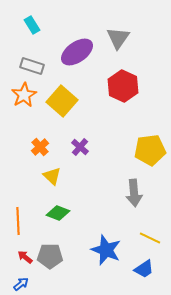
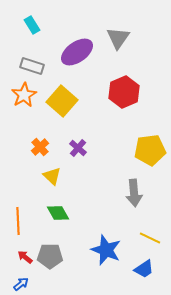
red hexagon: moved 1 px right, 6 px down; rotated 12 degrees clockwise
purple cross: moved 2 px left, 1 px down
green diamond: rotated 40 degrees clockwise
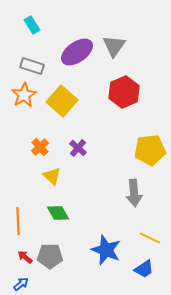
gray triangle: moved 4 px left, 8 px down
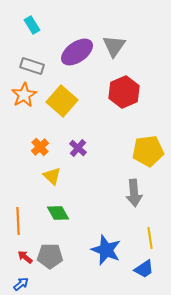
yellow pentagon: moved 2 px left, 1 px down
yellow line: rotated 55 degrees clockwise
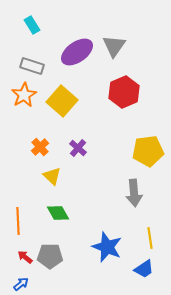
blue star: moved 1 px right, 3 px up
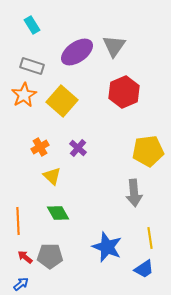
orange cross: rotated 12 degrees clockwise
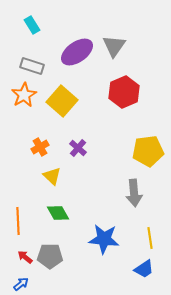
blue star: moved 3 px left, 8 px up; rotated 16 degrees counterclockwise
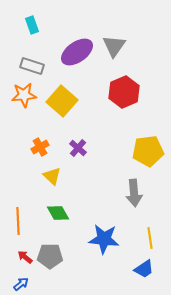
cyan rectangle: rotated 12 degrees clockwise
orange star: rotated 25 degrees clockwise
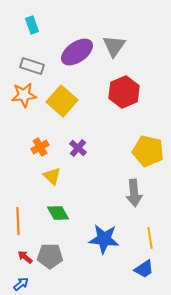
yellow pentagon: rotated 20 degrees clockwise
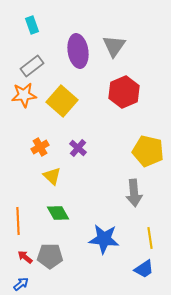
purple ellipse: moved 1 px right, 1 px up; rotated 64 degrees counterclockwise
gray rectangle: rotated 55 degrees counterclockwise
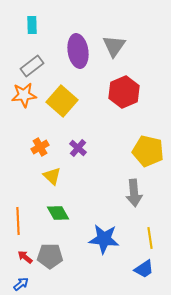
cyan rectangle: rotated 18 degrees clockwise
